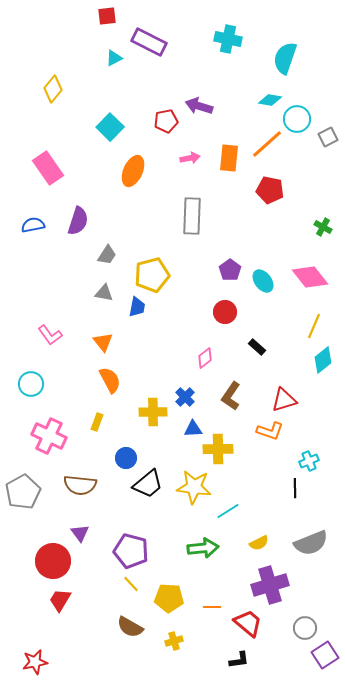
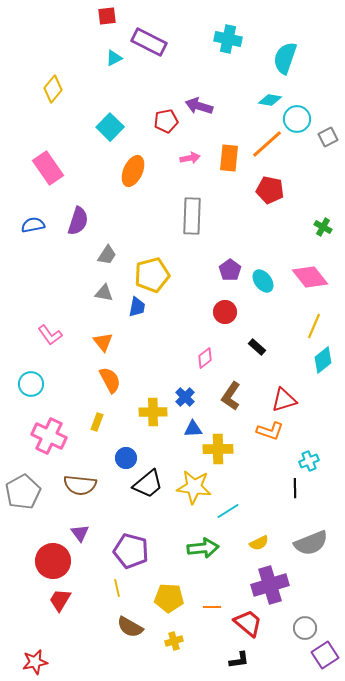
yellow line at (131, 584): moved 14 px left, 4 px down; rotated 30 degrees clockwise
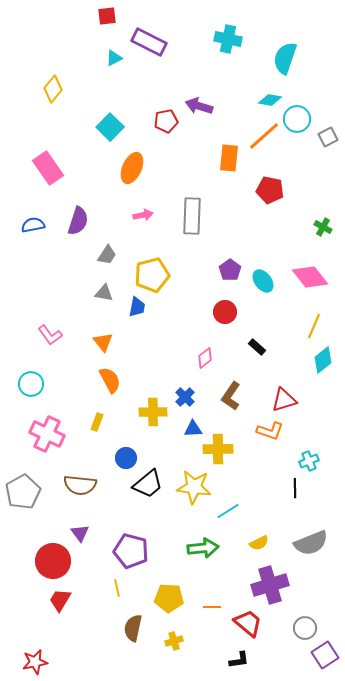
orange line at (267, 144): moved 3 px left, 8 px up
pink arrow at (190, 158): moved 47 px left, 57 px down
orange ellipse at (133, 171): moved 1 px left, 3 px up
pink cross at (49, 436): moved 2 px left, 2 px up
brown semicircle at (130, 627): moved 3 px right, 1 px down; rotated 72 degrees clockwise
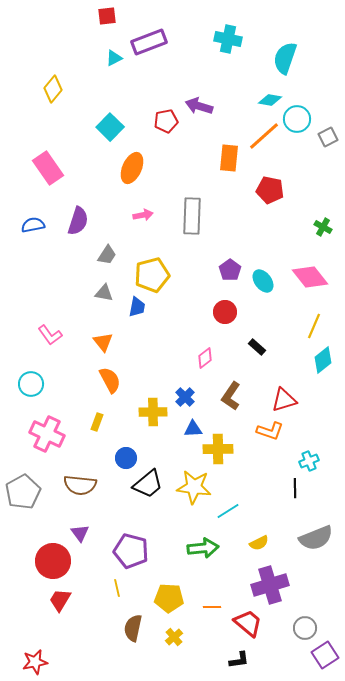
purple rectangle at (149, 42): rotated 48 degrees counterclockwise
gray semicircle at (311, 543): moved 5 px right, 5 px up
yellow cross at (174, 641): moved 4 px up; rotated 24 degrees counterclockwise
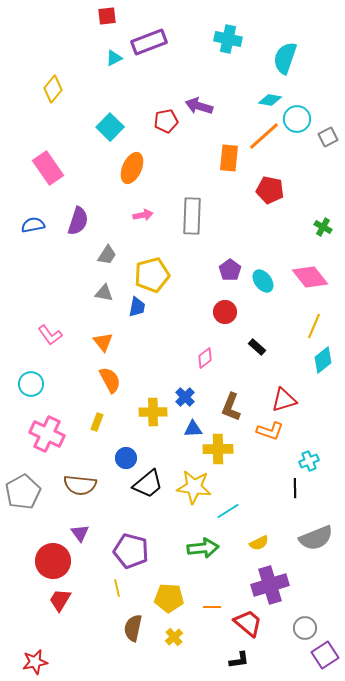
brown L-shape at (231, 396): moved 11 px down; rotated 12 degrees counterclockwise
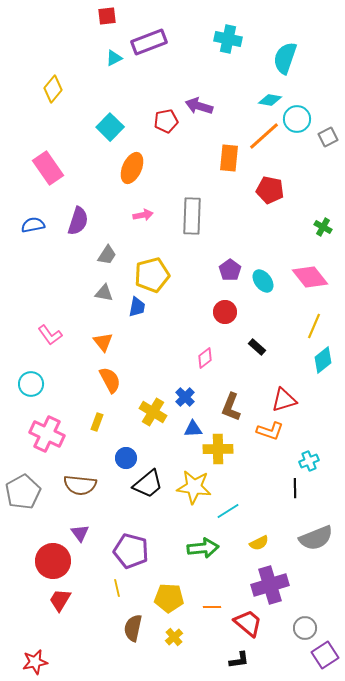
yellow cross at (153, 412): rotated 32 degrees clockwise
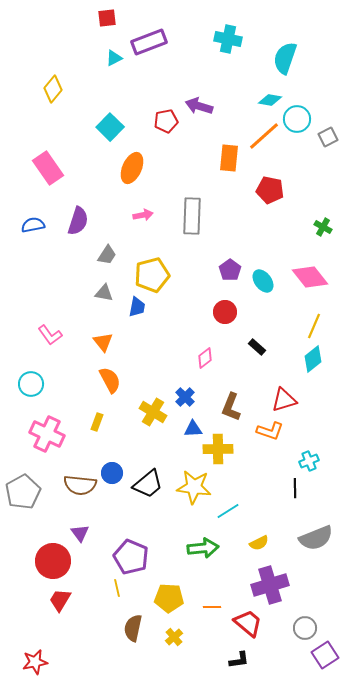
red square at (107, 16): moved 2 px down
cyan diamond at (323, 360): moved 10 px left, 1 px up
blue circle at (126, 458): moved 14 px left, 15 px down
purple pentagon at (131, 551): moved 6 px down; rotated 8 degrees clockwise
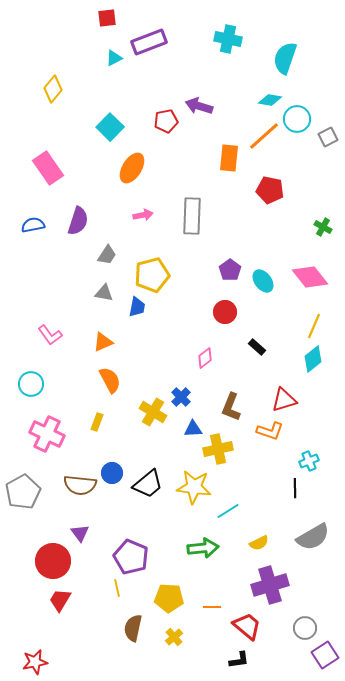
orange ellipse at (132, 168): rotated 8 degrees clockwise
orange triangle at (103, 342): rotated 45 degrees clockwise
blue cross at (185, 397): moved 4 px left
yellow cross at (218, 449): rotated 12 degrees counterclockwise
gray semicircle at (316, 538): moved 3 px left, 1 px up; rotated 8 degrees counterclockwise
red trapezoid at (248, 623): moved 1 px left, 3 px down
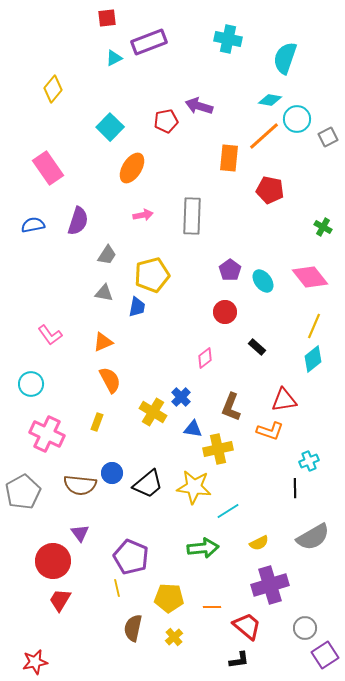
red triangle at (284, 400): rotated 8 degrees clockwise
blue triangle at (193, 429): rotated 12 degrees clockwise
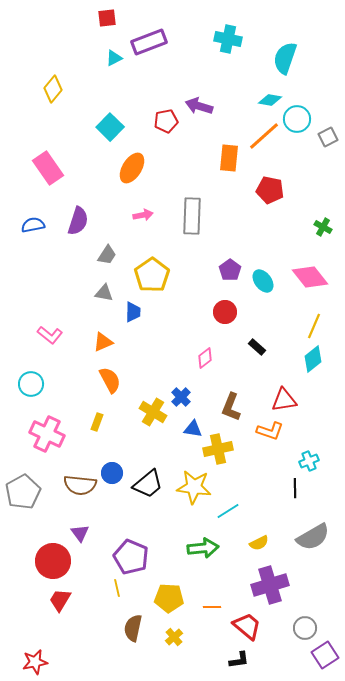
yellow pentagon at (152, 275): rotated 20 degrees counterclockwise
blue trapezoid at (137, 307): moved 4 px left, 5 px down; rotated 10 degrees counterclockwise
pink L-shape at (50, 335): rotated 15 degrees counterclockwise
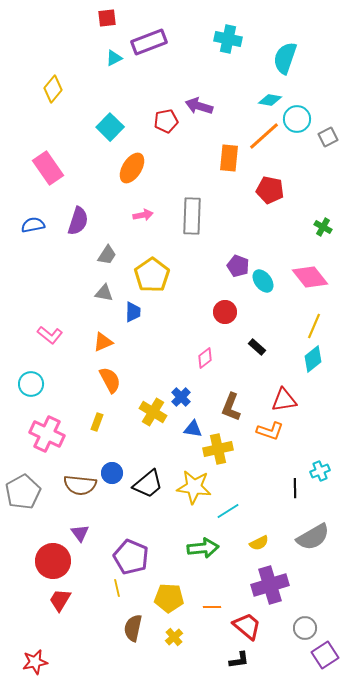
purple pentagon at (230, 270): moved 8 px right, 4 px up; rotated 15 degrees counterclockwise
cyan cross at (309, 461): moved 11 px right, 10 px down
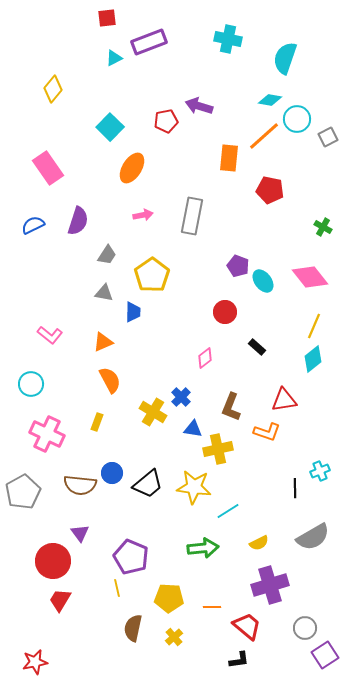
gray rectangle at (192, 216): rotated 9 degrees clockwise
blue semicircle at (33, 225): rotated 15 degrees counterclockwise
orange L-shape at (270, 431): moved 3 px left, 1 px down
